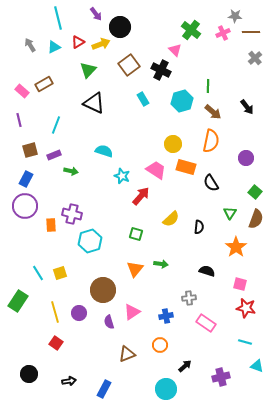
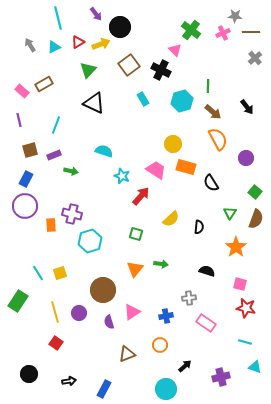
orange semicircle at (211, 141): moved 7 px right, 2 px up; rotated 40 degrees counterclockwise
cyan triangle at (257, 366): moved 2 px left, 1 px down
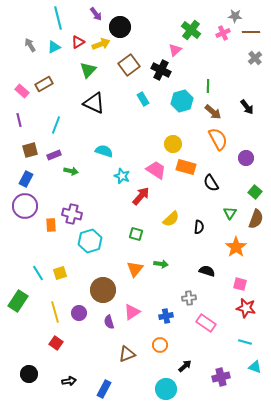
pink triangle at (175, 50): rotated 32 degrees clockwise
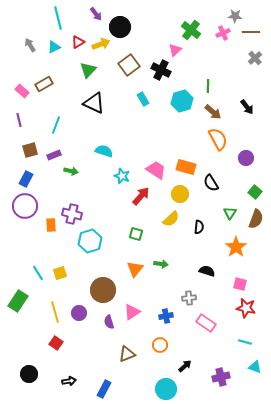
yellow circle at (173, 144): moved 7 px right, 50 px down
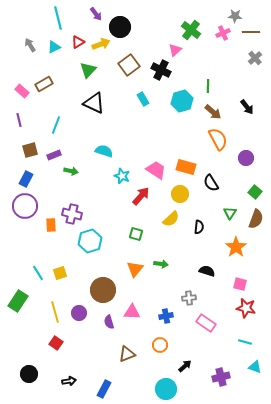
pink triangle at (132, 312): rotated 36 degrees clockwise
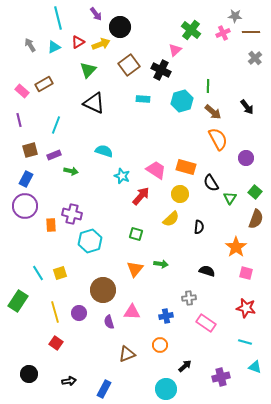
cyan rectangle at (143, 99): rotated 56 degrees counterclockwise
green triangle at (230, 213): moved 15 px up
pink square at (240, 284): moved 6 px right, 11 px up
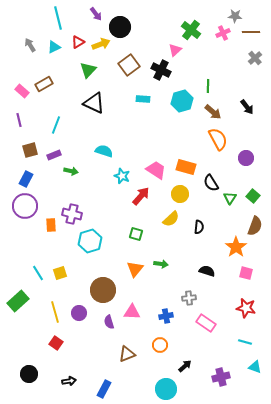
green square at (255, 192): moved 2 px left, 4 px down
brown semicircle at (256, 219): moved 1 px left, 7 px down
green rectangle at (18, 301): rotated 15 degrees clockwise
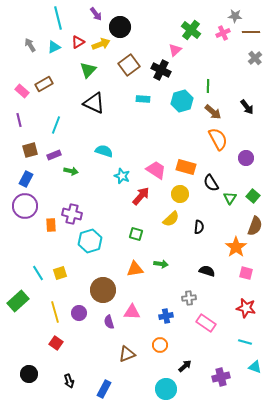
orange triangle at (135, 269): rotated 42 degrees clockwise
black arrow at (69, 381): rotated 80 degrees clockwise
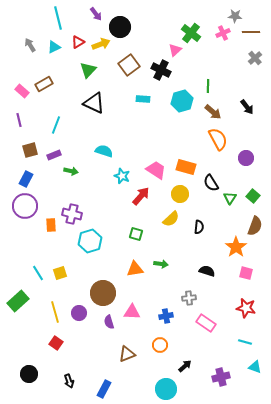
green cross at (191, 30): moved 3 px down
brown circle at (103, 290): moved 3 px down
